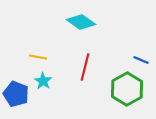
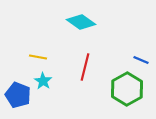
blue pentagon: moved 2 px right, 1 px down
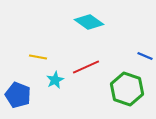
cyan diamond: moved 8 px right
blue line: moved 4 px right, 4 px up
red line: moved 1 px right; rotated 52 degrees clockwise
cyan star: moved 12 px right, 1 px up; rotated 12 degrees clockwise
green hexagon: rotated 12 degrees counterclockwise
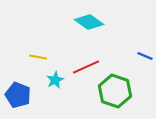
green hexagon: moved 12 px left, 2 px down
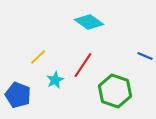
yellow line: rotated 54 degrees counterclockwise
red line: moved 3 px left, 2 px up; rotated 32 degrees counterclockwise
